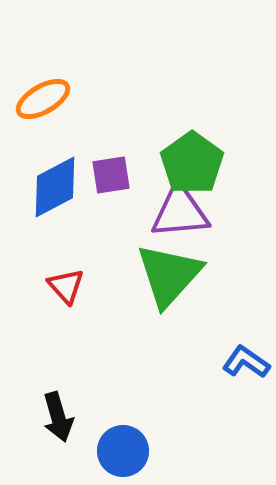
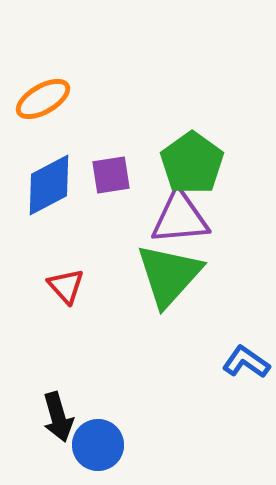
blue diamond: moved 6 px left, 2 px up
purple triangle: moved 6 px down
blue circle: moved 25 px left, 6 px up
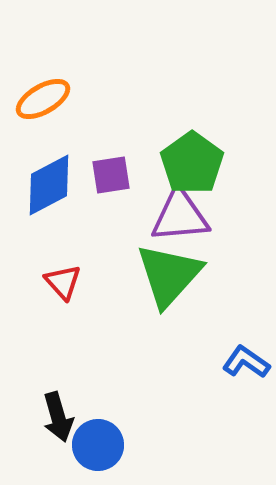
purple triangle: moved 2 px up
red triangle: moved 3 px left, 4 px up
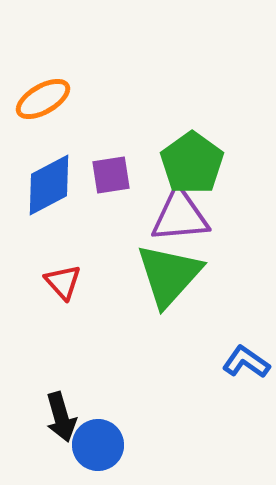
black arrow: moved 3 px right
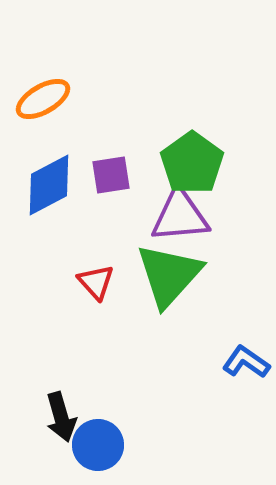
red triangle: moved 33 px right
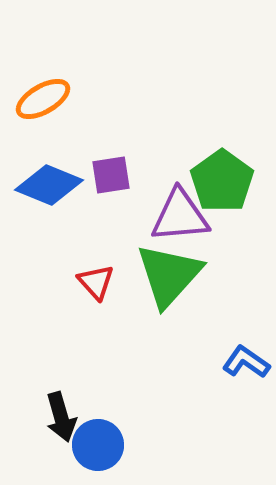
green pentagon: moved 30 px right, 18 px down
blue diamond: rotated 50 degrees clockwise
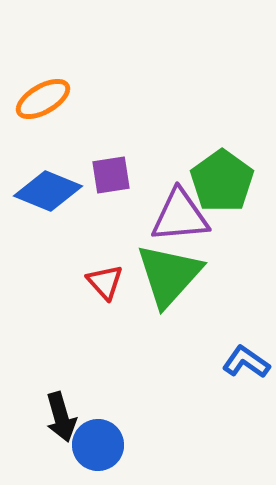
blue diamond: moved 1 px left, 6 px down
red triangle: moved 9 px right
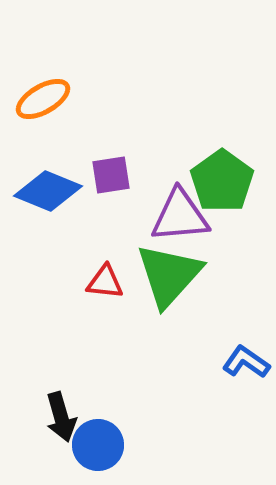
red triangle: rotated 42 degrees counterclockwise
